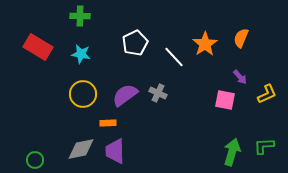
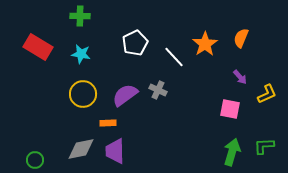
gray cross: moved 3 px up
pink square: moved 5 px right, 9 px down
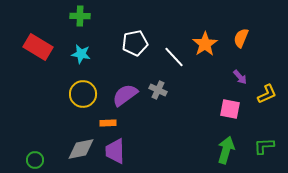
white pentagon: rotated 15 degrees clockwise
green arrow: moved 6 px left, 2 px up
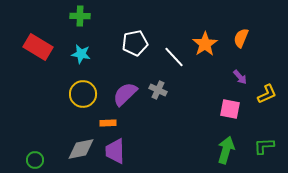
purple semicircle: moved 1 px up; rotated 8 degrees counterclockwise
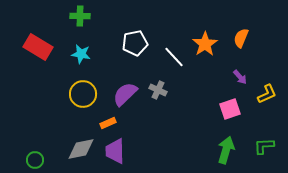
pink square: rotated 30 degrees counterclockwise
orange rectangle: rotated 21 degrees counterclockwise
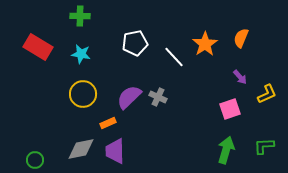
gray cross: moved 7 px down
purple semicircle: moved 4 px right, 3 px down
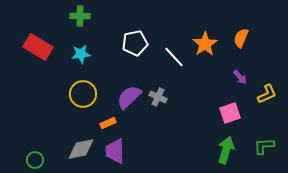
cyan star: rotated 18 degrees counterclockwise
pink square: moved 4 px down
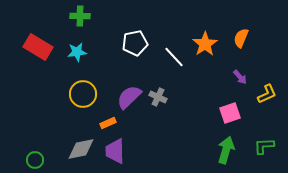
cyan star: moved 4 px left, 2 px up
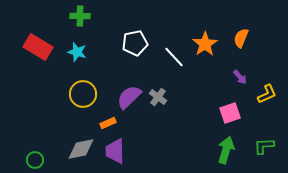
cyan star: rotated 24 degrees clockwise
gray cross: rotated 12 degrees clockwise
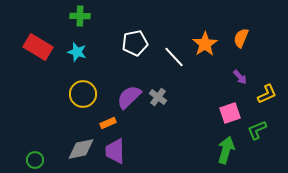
green L-shape: moved 7 px left, 16 px up; rotated 20 degrees counterclockwise
